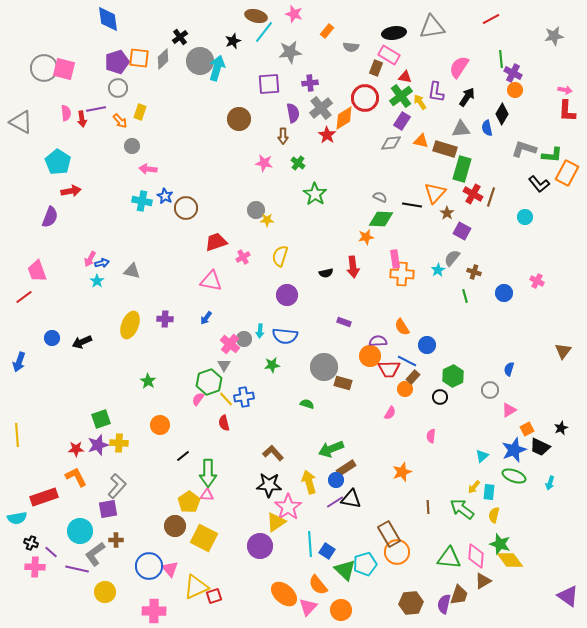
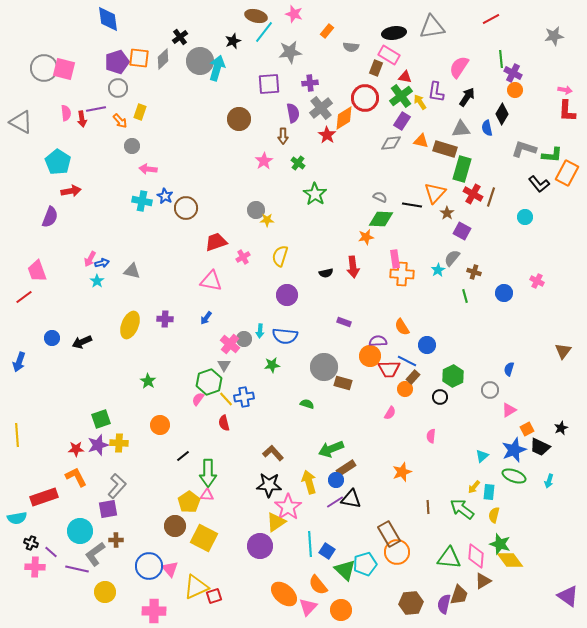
pink star at (264, 163): moved 2 px up; rotated 30 degrees clockwise
cyan arrow at (550, 483): moved 1 px left, 2 px up
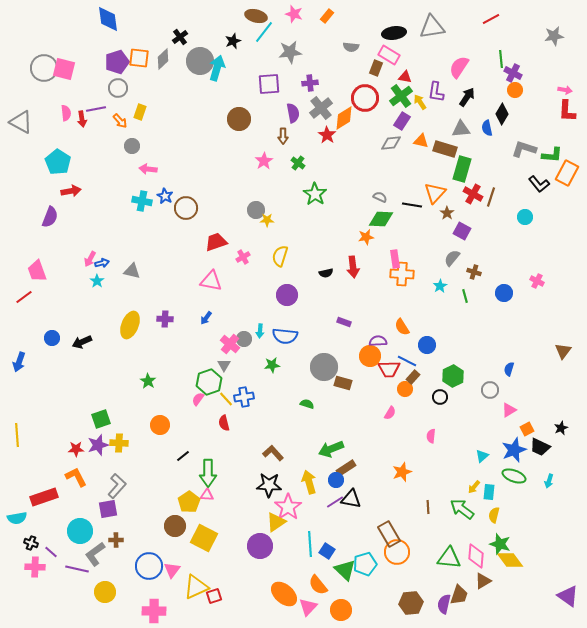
orange rectangle at (327, 31): moved 15 px up
cyan star at (438, 270): moved 2 px right, 16 px down
pink triangle at (170, 569): moved 2 px right, 1 px down; rotated 18 degrees clockwise
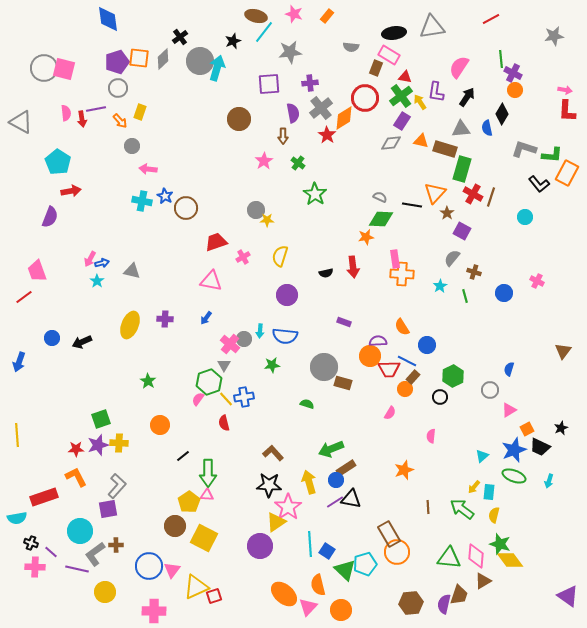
orange star at (402, 472): moved 2 px right, 2 px up
brown cross at (116, 540): moved 5 px down
orange semicircle at (318, 585): rotated 25 degrees clockwise
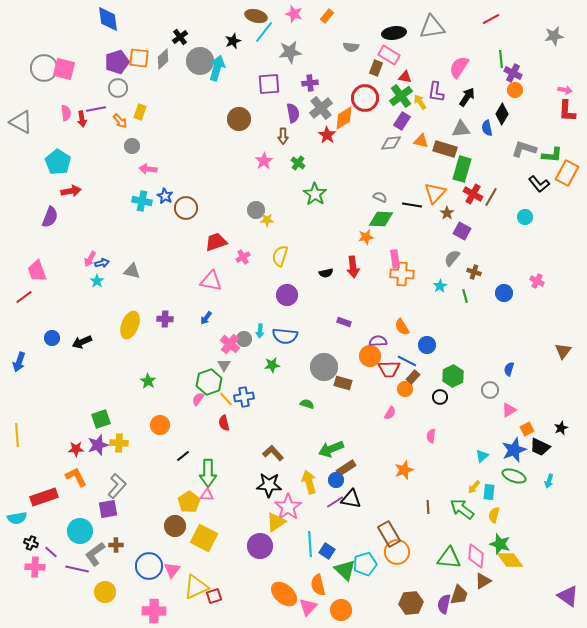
brown line at (491, 197): rotated 12 degrees clockwise
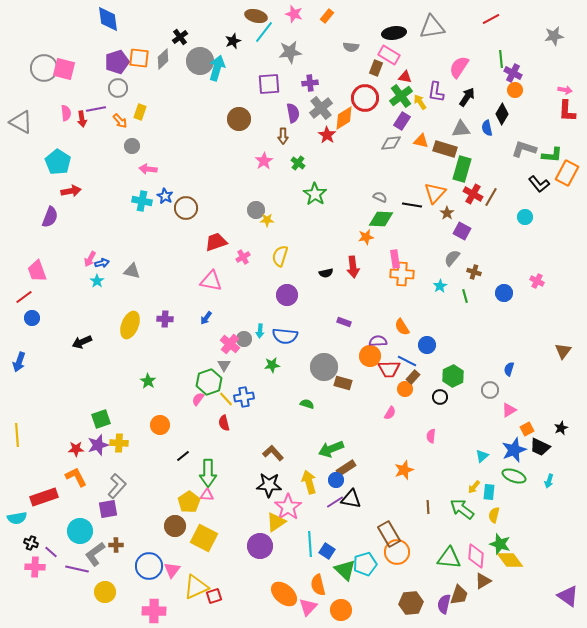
blue circle at (52, 338): moved 20 px left, 20 px up
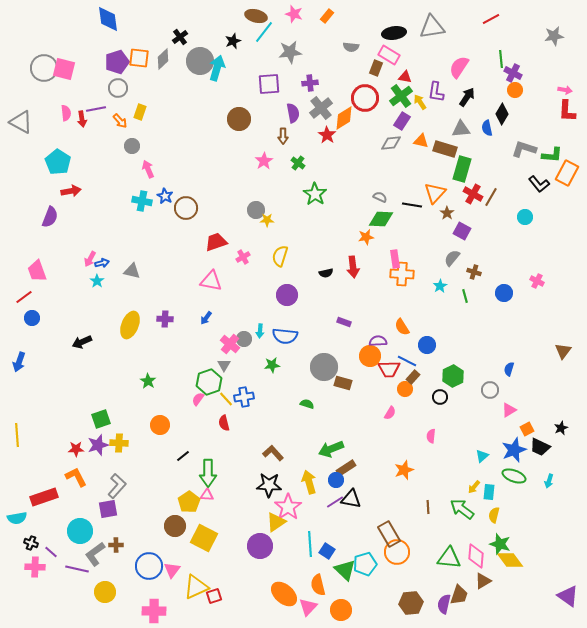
pink arrow at (148, 169): rotated 60 degrees clockwise
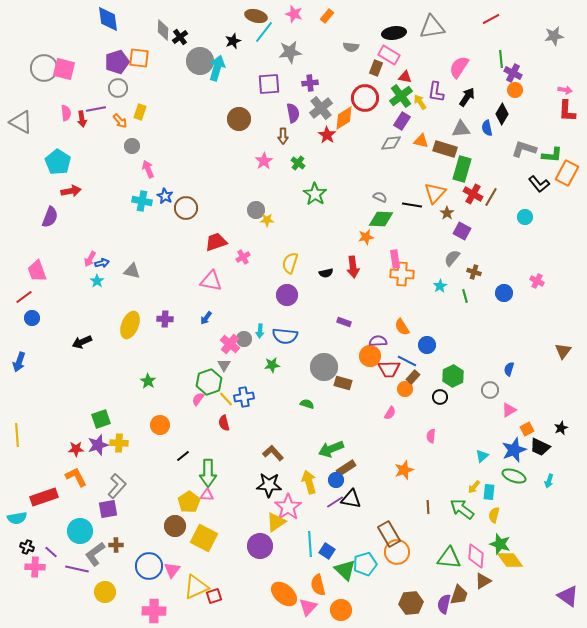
gray diamond at (163, 59): moved 29 px up; rotated 45 degrees counterclockwise
yellow semicircle at (280, 256): moved 10 px right, 7 px down
black cross at (31, 543): moved 4 px left, 4 px down
